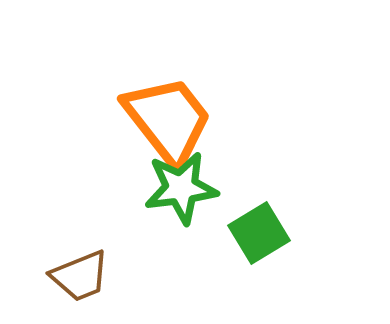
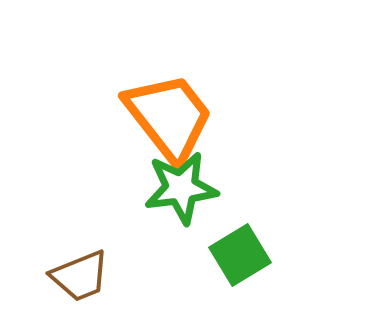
orange trapezoid: moved 1 px right, 3 px up
green square: moved 19 px left, 22 px down
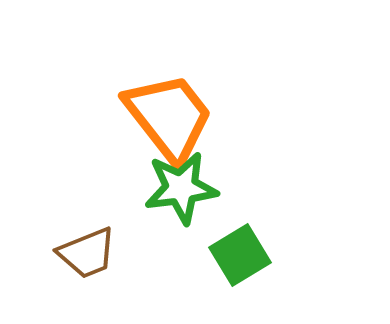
brown trapezoid: moved 7 px right, 23 px up
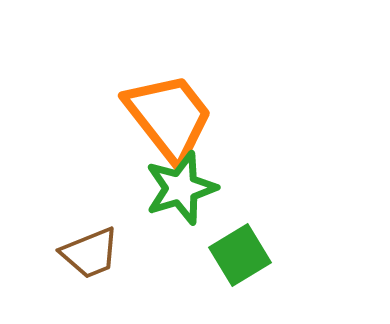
green star: rotated 10 degrees counterclockwise
brown trapezoid: moved 3 px right
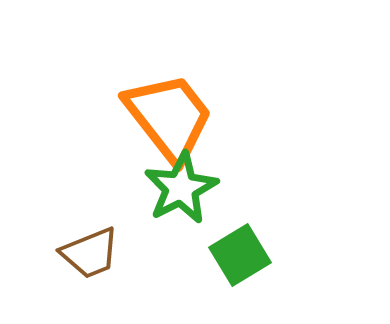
green star: rotated 10 degrees counterclockwise
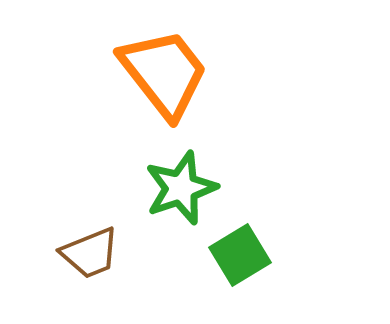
orange trapezoid: moved 5 px left, 44 px up
green star: rotated 8 degrees clockwise
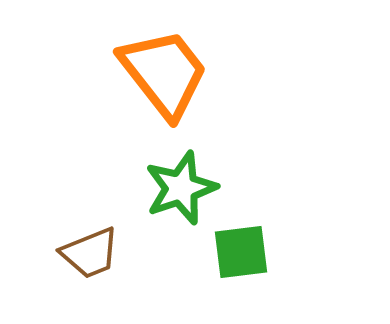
green square: moved 1 px right, 3 px up; rotated 24 degrees clockwise
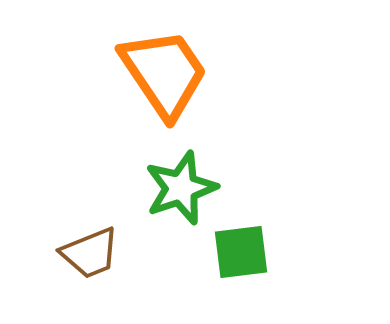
orange trapezoid: rotated 4 degrees clockwise
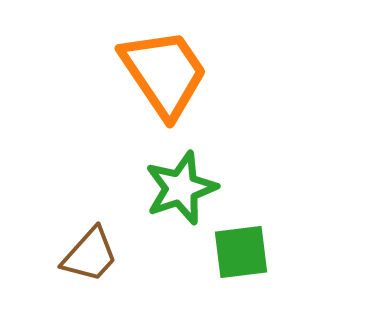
brown trapezoid: moved 2 px down; rotated 26 degrees counterclockwise
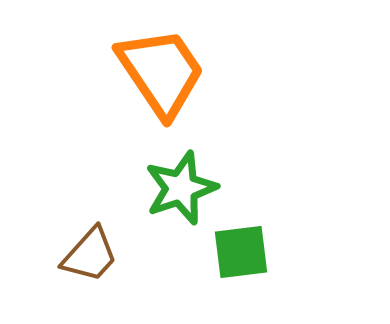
orange trapezoid: moved 3 px left, 1 px up
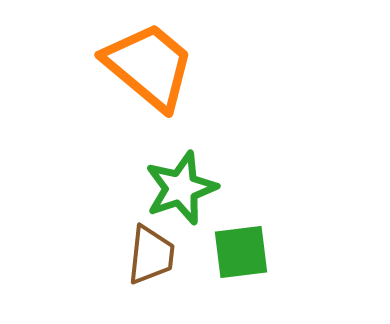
orange trapezoid: moved 12 px left, 6 px up; rotated 16 degrees counterclockwise
brown trapezoid: moved 61 px right; rotated 36 degrees counterclockwise
